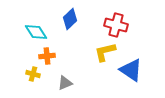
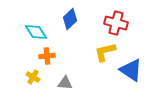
red cross: moved 2 px up
yellow cross: moved 3 px down; rotated 16 degrees clockwise
gray triangle: rotated 28 degrees clockwise
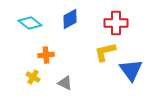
blue diamond: rotated 15 degrees clockwise
red cross: rotated 15 degrees counterclockwise
cyan diamond: moved 6 px left, 9 px up; rotated 20 degrees counterclockwise
orange cross: moved 1 px left, 1 px up
blue triangle: rotated 20 degrees clockwise
gray triangle: rotated 21 degrees clockwise
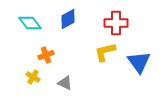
blue diamond: moved 2 px left
cyan diamond: rotated 15 degrees clockwise
orange cross: rotated 14 degrees counterclockwise
blue triangle: moved 8 px right, 8 px up
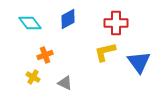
orange cross: moved 1 px left
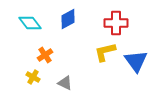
orange cross: rotated 14 degrees counterclockwise
blue triangle: moved 3 px left, 1 px up
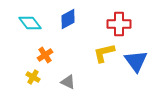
red cross: moved 3 px right, 1 px down
yellow L-shape: moved 1 px left, 1 px down
gray triangle: moved 3 px right, 1 px up
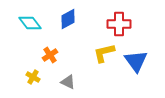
orange cross: moved 5 px right
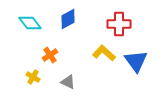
yellow L-shape: rotated 55 degrees clockwise
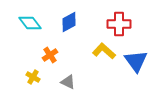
blue diamond: moved 1 px right, 3 px down
yellow L-shape: moved 2 px up
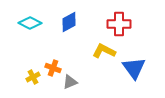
cyan diamond: rotated 25 degrees counterclockwise
yellow L-shape: rotated 15 degrees counterclockwise
orange cross: moved 3 px right, 13 px down; rotated 35 degrees counterclockwise
blue triangle: moved 2 px left, 7 px down
yellow cross: rotated 32 degrees clockwise
gray triangle: moved 2 px right; rotated 49 degrees counterclockwise
